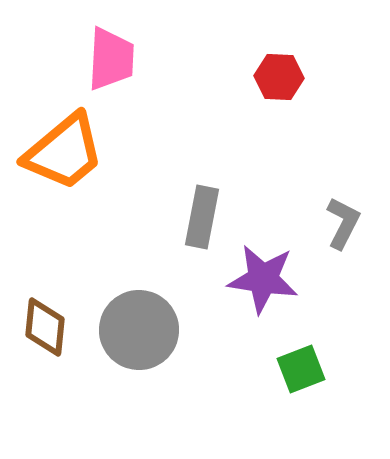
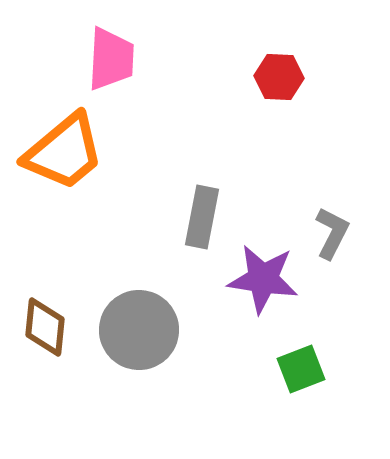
gray L-shape: moved 11 px left, 10 px down
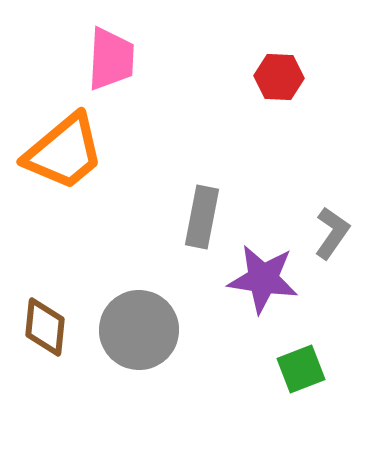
gray L-shape: rotated 8 degrees clockwise
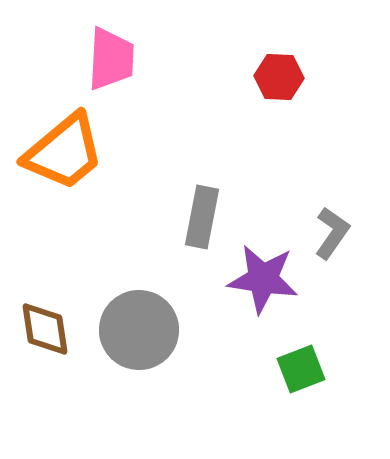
brown diamond: moved 2 px down; rotated 14 degrees counterclockwise
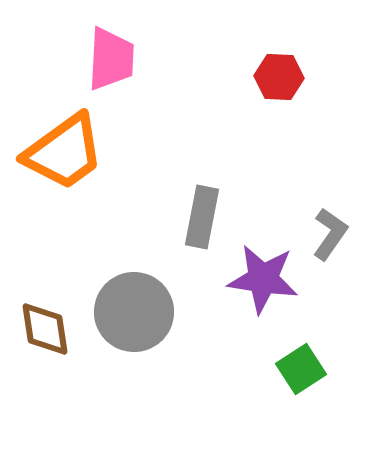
orange trapezoid: rotated 4 degrees clockwise
gray L-shape: moved 2 px left, 1 px down
gray circle: moved 5 px left, 18 px up
green square: rotated 12 degrees counterclockwise
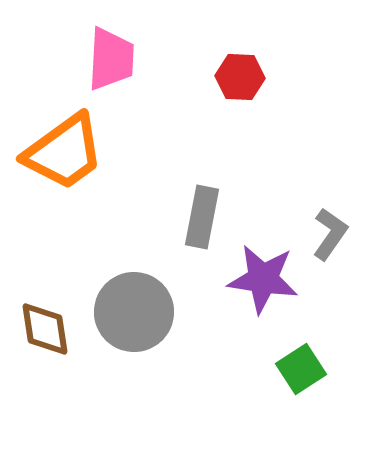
red hexagon: moved 39 px left
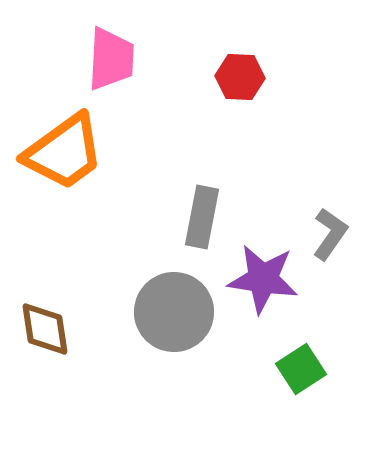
gray circle: moved 40 px right
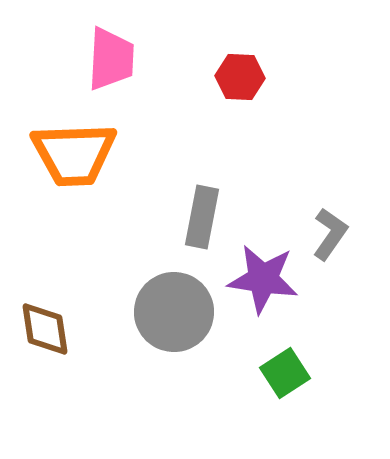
orange trapezoid: moved 10 px right, 2 px down; rotated 34 degrees clockwise
green square: moved 16 px left, 4 px down
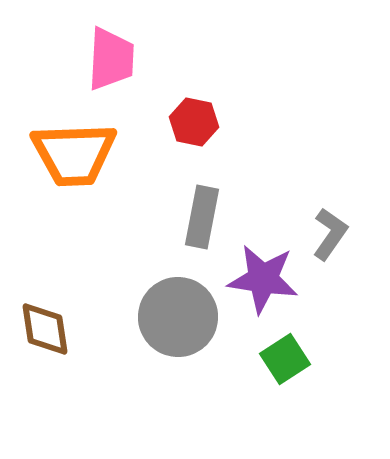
red hexagon: moved 46 px left, 45 px down; rotated 9 degrees clockwise
gray circle: moved 4 px right, 5 px down
green square: moved 14 px up
